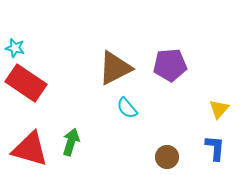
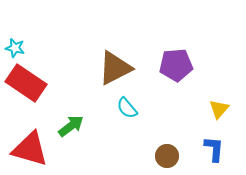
purple pentagon: moved 6 px right
green arrow: moved 16 px up; rotated 36 degrees clockwise
blue L-shape: moved 1 px left, 1 px down
brown circle: moved 1 px up
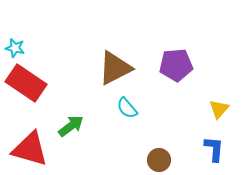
brown circle: moved 8 px left, 4 px down
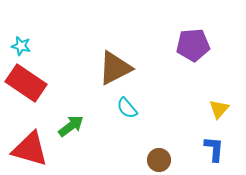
cyan star: moved 6 px right, 2 px up
purple pentagon: moved 17 px right, 20 px up
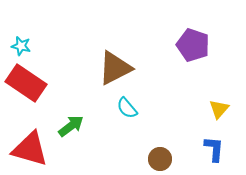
purple pentagon: rotated 24 degrees clockwise
brown circle: moved 1 px right, 1 px up
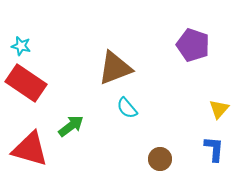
brown triangle: rotated 6 degrees clockwise
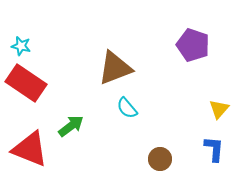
red triangle: rotated 6 degrees clockwise
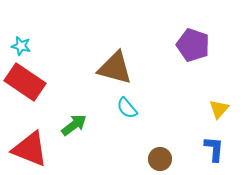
brown triangle: rotated 36 degrees clockwise
red rectangle: moved 1 px left, 1 px up
green arrow: moved 3 px right, 1 px up
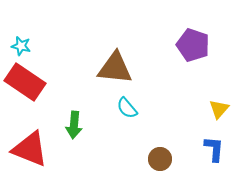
brown triangle: rotated 9 degrees counterclockwise
green arrow: rotated 132 degrees clockwise
